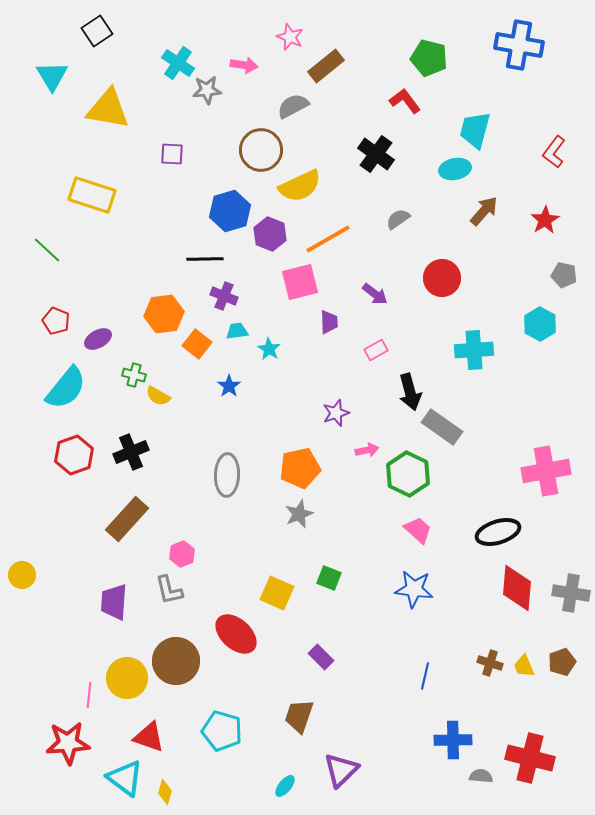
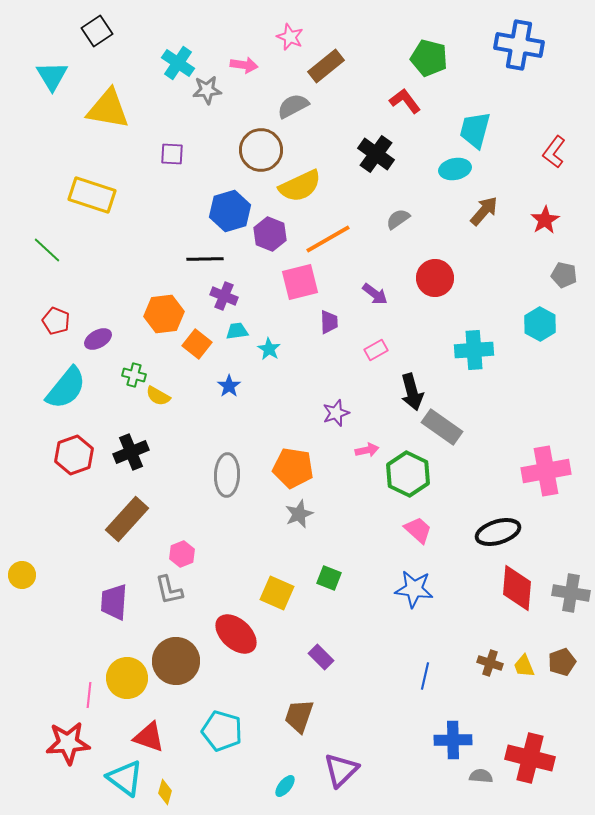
red circle at (442, 278): moved 7 px left
black arrow at (410, 392): moved 2 px right
orange pentagon at (300, 468): moved 7 px left; rotated 21 degrees clockwise
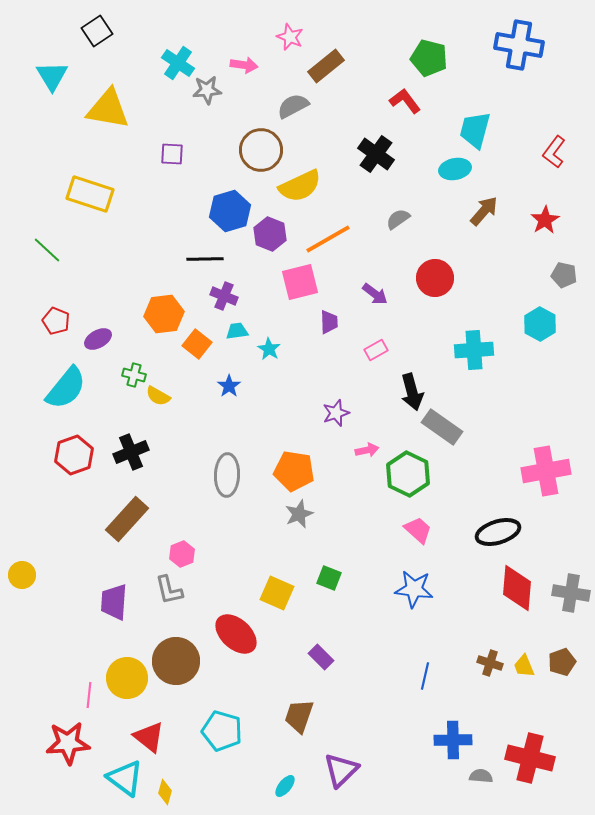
yellow rectangle at (92, 195): moved 2 px left, 1 px up
orange pentagon at (293, 468): moved 1 px right, 3 px down
red triangle at (149, 737): rotated 20 degrees clockwise
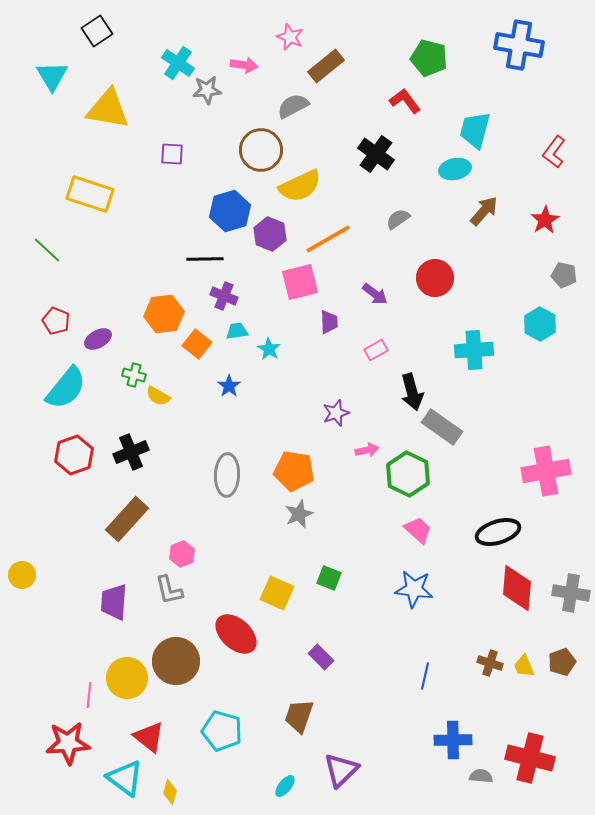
yellow diamond at (165, 792): moved 5 px right
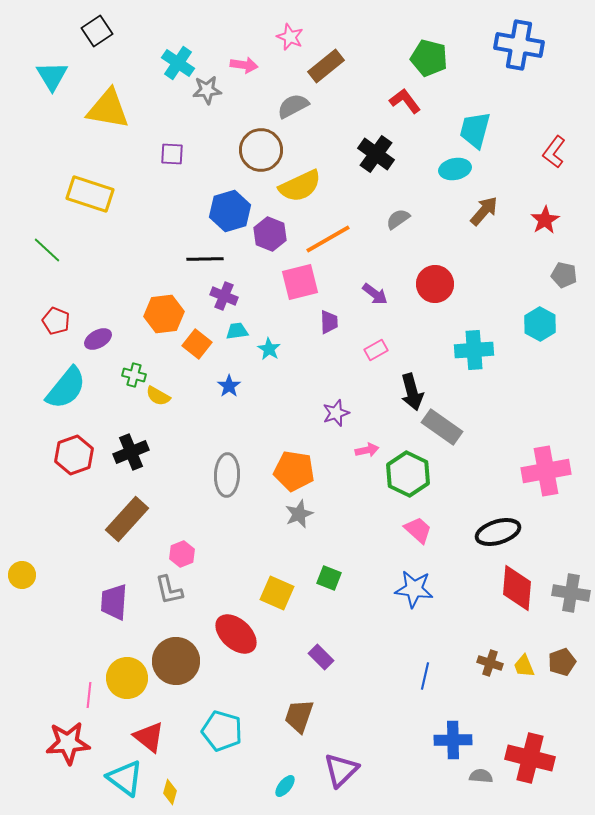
red circle at (435, 278): moved 6 px down
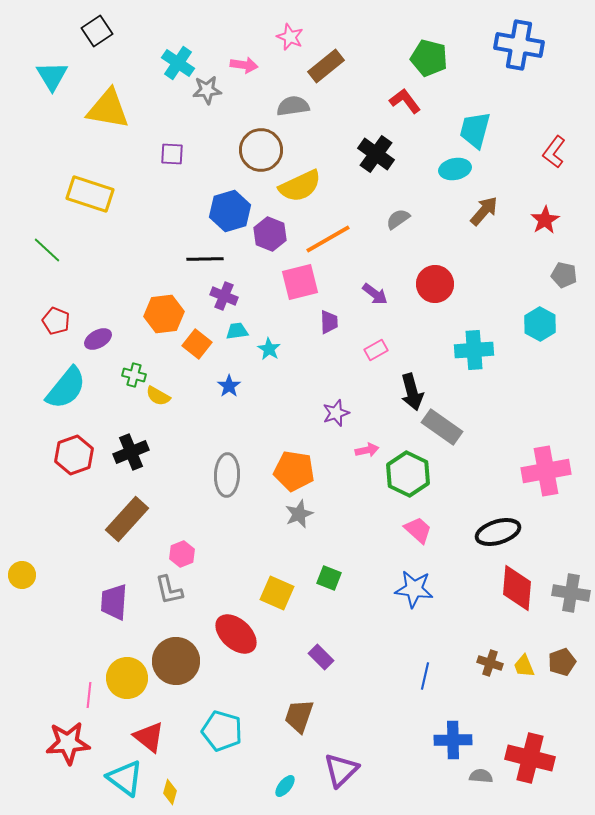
gray semicircle at (293, 106): rotated 20 degrees clockwise
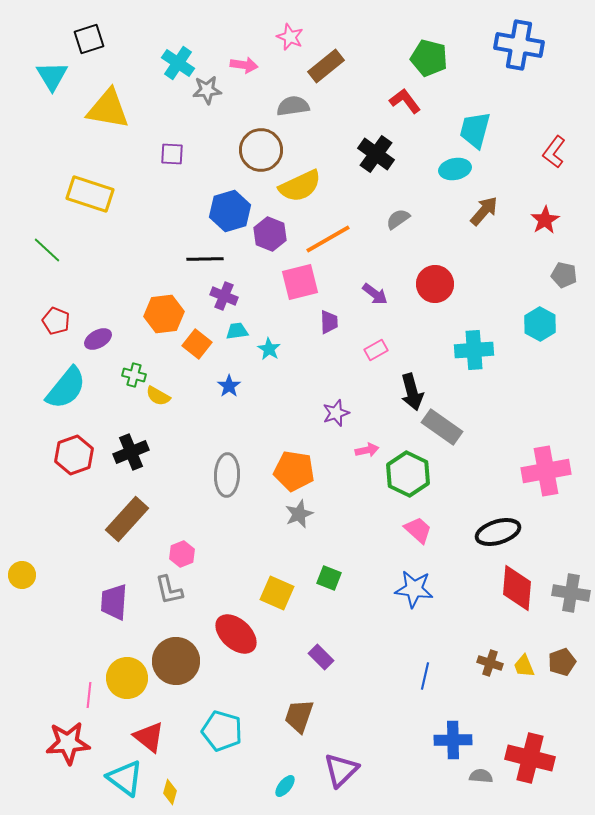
black square at (97, 31): moved 8 px left, 8 px down; rotated 16 degrees clockwise
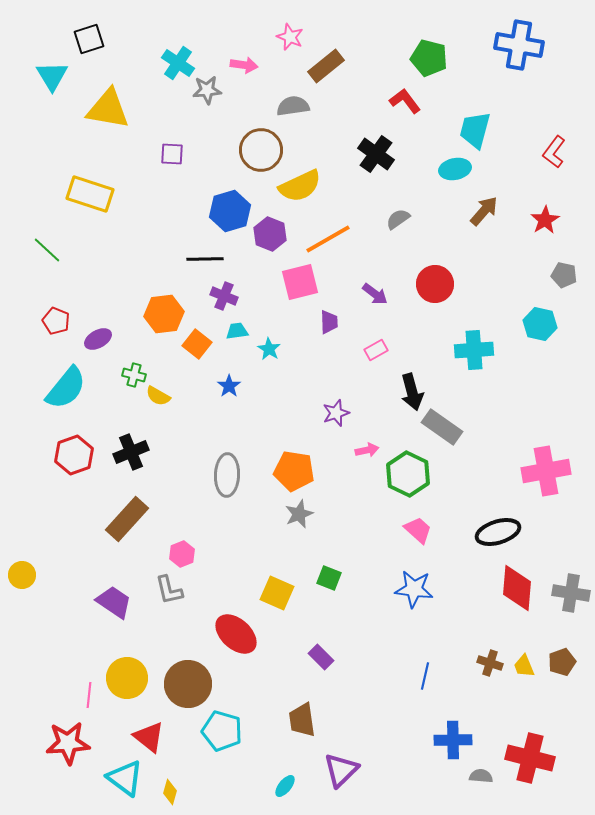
cyan hexagon at (540, 324): rotated 16 degrees counterclockwise
purple trapezoid at (114, 602): rotated 120 degrees clockwise
brown circle at (176, 661): moved 12 px right, 23 px down
brown trapezoid at (299, 716): moved 3 px right, 4 px down; rotated 27 degrees counterclockwise
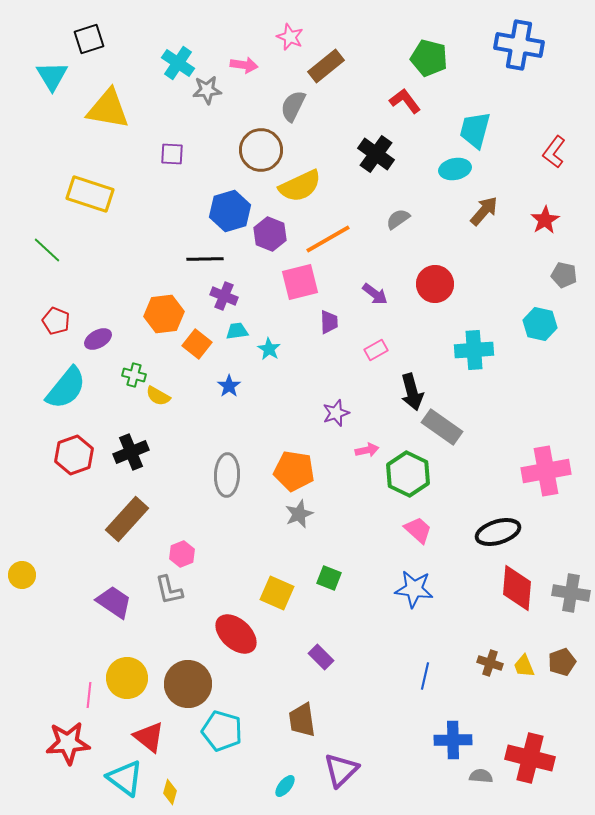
gray semicircle at (293, 106): rotated 56 degrees counterclockwise
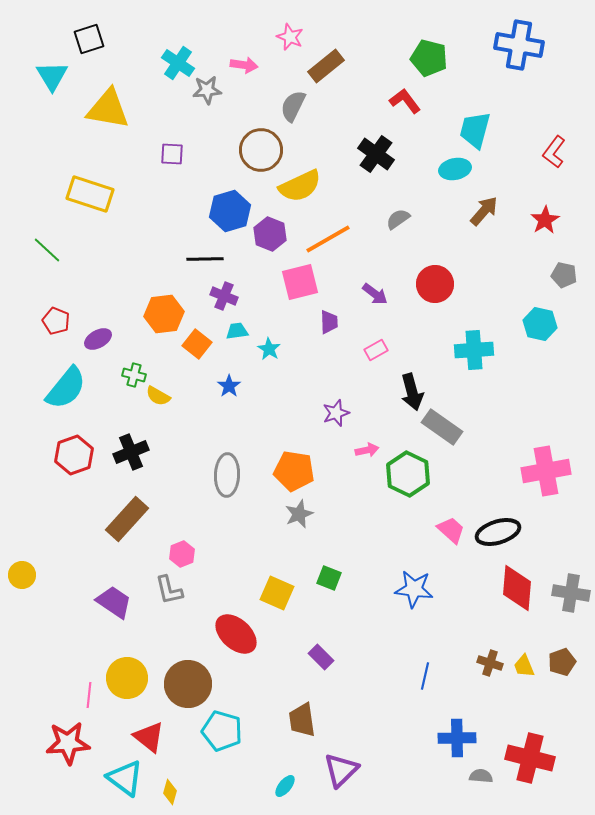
pink trapezoid at (418, 530): moved 33 px right
blue cross at (453, 740): moved 4 px right, 2 px up
